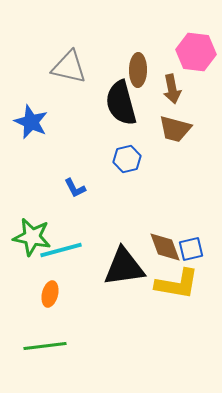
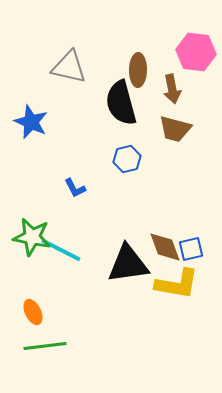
cyan line: rotated 42 degrees clockwise
black triangle: moved 4 px right, 3 px up
orange ellipse: moved 17 px left, 18 px down; rotated 40 degrees counterclockwise
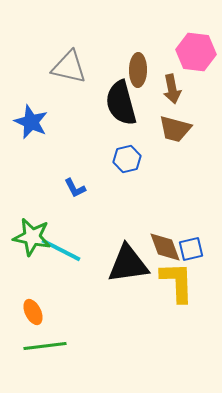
yellow L-shape: moved 2 px up; rotated 102 degrees counterclockwise
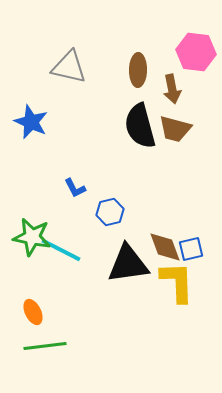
black semicircle: moved 19 px right, 23 px down
blue hexagon: moved 17 px left, 53 px down
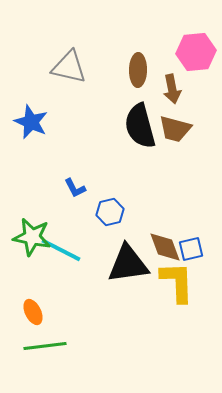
pink hexagon: rotated 12 degrees counterclockwise
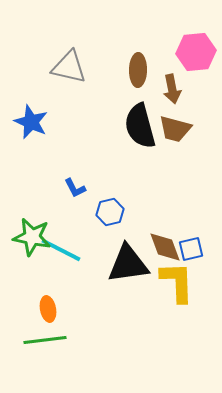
orange ellipse: moved 15 px right, 3 px up; rotated 15 degrees clockwise
green line: moved 6 px up
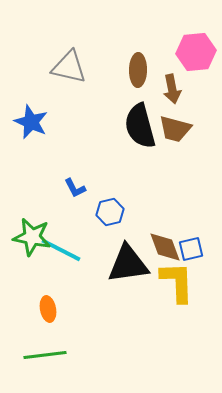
green line: moved 15 px down
